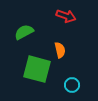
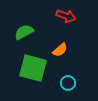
orange semicircle: rotated 63 degrees clockwise
green square: moved 4 px left, 1 px up
cyan circle: moved 4 px left, 2 px up
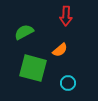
red arrow: rotated 72 degrees clockwise
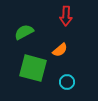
cyan circle: moved 1 px left, 1 px up
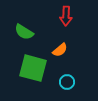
green semicircle: rotated 120 degrees counterclockwise
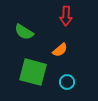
green square: moved 4 px down
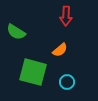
green semicircle: moved 8 px left
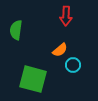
green semicircle: moved 2 px up; rotated 66 degrees clockwise
green square: moved 7 px down
cyan circle: moved 6 px right, 17 px up
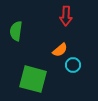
green semicircle: moved 1 px down
